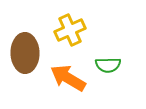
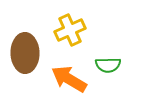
orange arrow: moved 1 px right, 1 px down
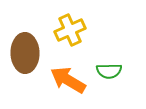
green semicircle: moved 1 px right, 6 px down
orange arrow: moved 1 px left, 1 px down
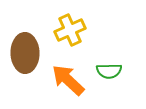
orange arrow: rotated 12 degrees clockwise
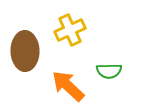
brown ellipse: moved 2 px up
orange arrow: moved 6 px down
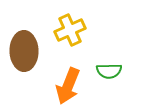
brown ellipse: moved 1 px left
orange arrow: rotated 111 degrees counterclockwise
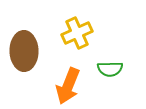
yellow cross: moved 7 px right, 3 px down
green semicircle: moved 1 px right, 2 px up
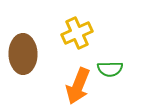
brown ellipse: moved 1 px left, 3 px down
orange arrow: moved 10 px right
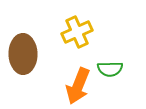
yellow cross: moved 1 px up
